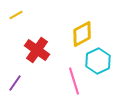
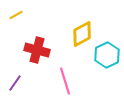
red cross: rotated 20 degrees counterclockwise
cyan hexagon: moved 9 px right, 6 px up
pink line: moved 9 px left
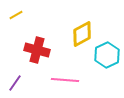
pink line: moved 1 px up; rotated 68 degrees counterclockwise
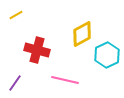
pink line: rotated 8 degrees clockwise
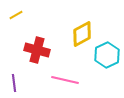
purple line: moved 1 px left; rotated 42 degrees counterclockwise
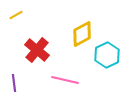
red cross: rotated 25 degrees clockwise
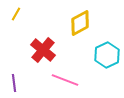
yellow line: moved 1 px up; rotated 32 degrees counterclockwise
yellow diamond: moved 2 px left, 11 px up
red cross: moved 6 px right
pink line: rotated 8 degrees clockwise
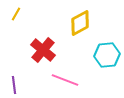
cyan hexagon: rotated 20 degrees clockwise
purple line: moved 2 px down
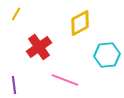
red cross: moved 4 px left, 3 px up; rotated 15 degrees clockwise
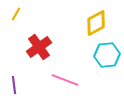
yellow diamond: moved 16 px right
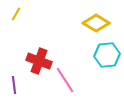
yellow diamond: rotated 60 degrees clockwise
red cross: moved 14 px down; rotated 35 degrees counterclockwise
pink line: rotated 36 degrees clockwise
